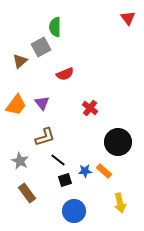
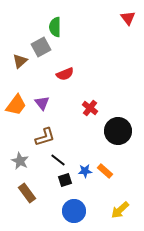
black circle: moved 11 px up
orange rectangle: moved 1 px right
yellow arrow: moved 7 px down; rotated 60 degrees clockwise
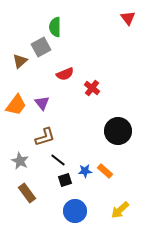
red cross: moved 2 px right, 20 px up
blue circle: moved 1 px right
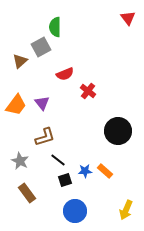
red cross: moved 4 px left, 3 px down
yellow arrow: moved 6 px right; rotated 24 degrees counterclockwise
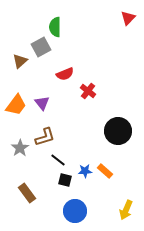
red triangle: rotated 21 degrees clockwise
gray star: moved 13 px up; rotated 12 degrees clockwise
black square: rotated 32 degrees clockwise
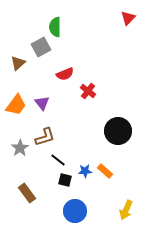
brown triangle: moved 2 px left, 2 px down
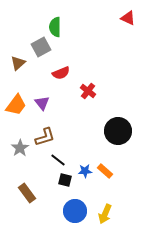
red triangle: rotated 49 degrees counterclockwise
red semicircle: moved 4 px left, 1 px up
yellow arrow: moved 21 px left, 4 px down
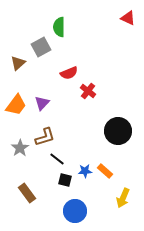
green semicircle: moved 4 px right
red semicircle: moved 8 px right
purple triangle: rotated 21 degrees clockwise
black line: moved 1 px left, 1 px up
yellow arrow: moved 18 px right, 16 px up
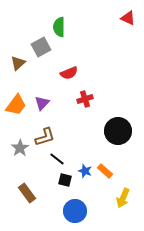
red cross: moved 3 px left, 8 px down; rotated 35 degrees clockwise
blue star: rotated 24 degrees clockwise
